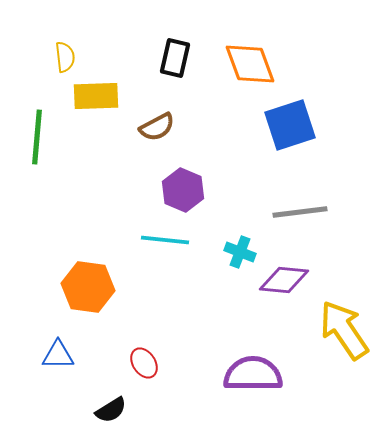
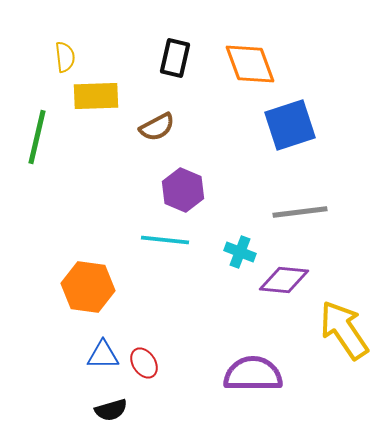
green line: rotated 8 degrees clockwise
blue triangle: moved 45 px right
black semicircle: rotated 16 degrees clockwise
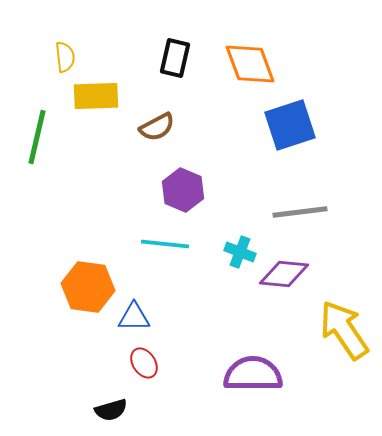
cyan line: moved 4 px down
purple diamond: moved 6 px up
blue triangle: moved 31 px right, 38 px up
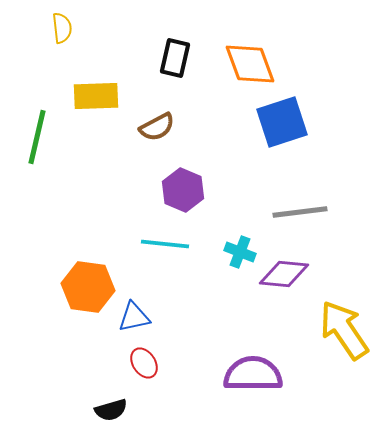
yellow semicircle: moved 3 px left, 29 px up
blue square: moved 8 px left, 3 px up
blue triangle: rotated 12 degrees counterclockwise
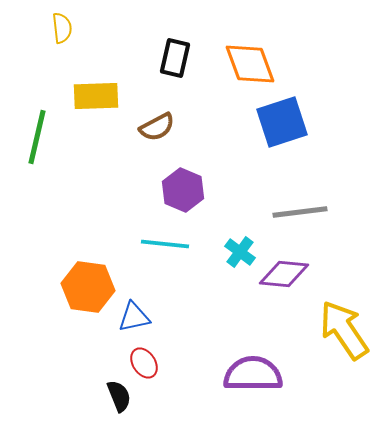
cyan cross: rotated 16 degrees clockwise
black semicircle: moved 8 px right, 14 px up; rotated 96 degrees counterclockwise
